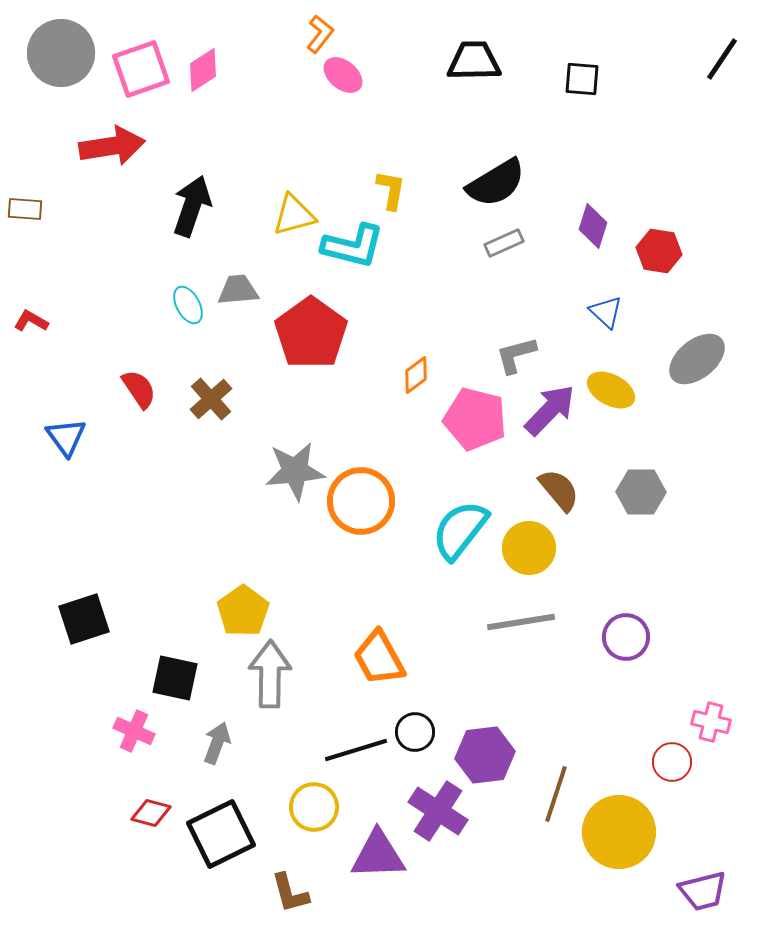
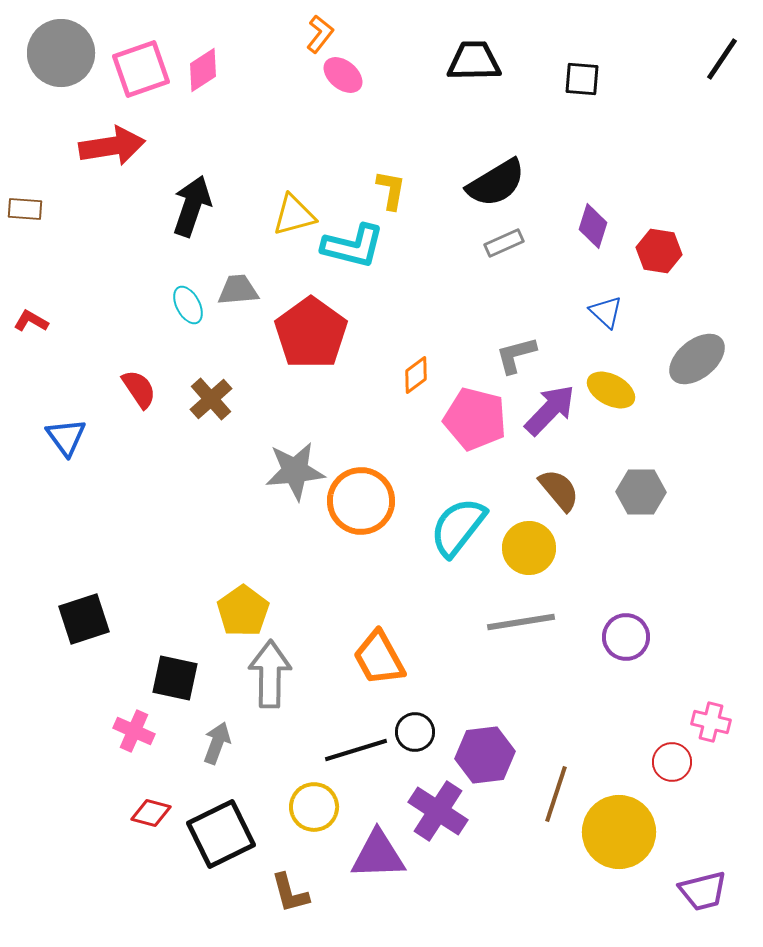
cyan semicircle at (460, 530): moved 2 px left, 3 px up
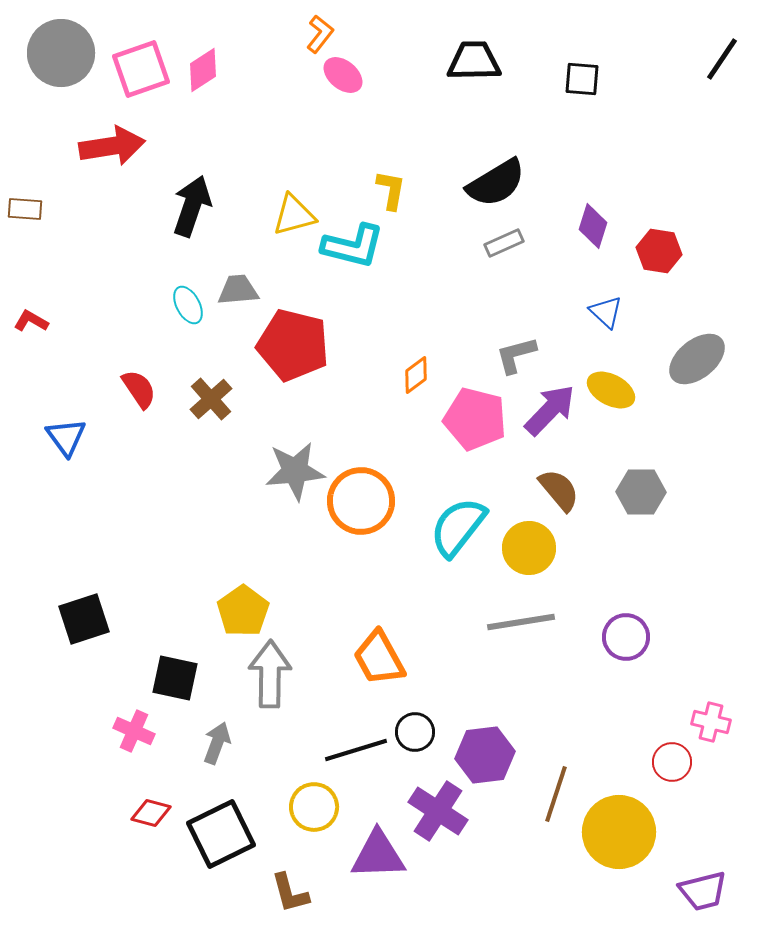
red pentagon at (311, 333): moved 18 px left, 12 px down; rotated 22 degrees counterclockwise
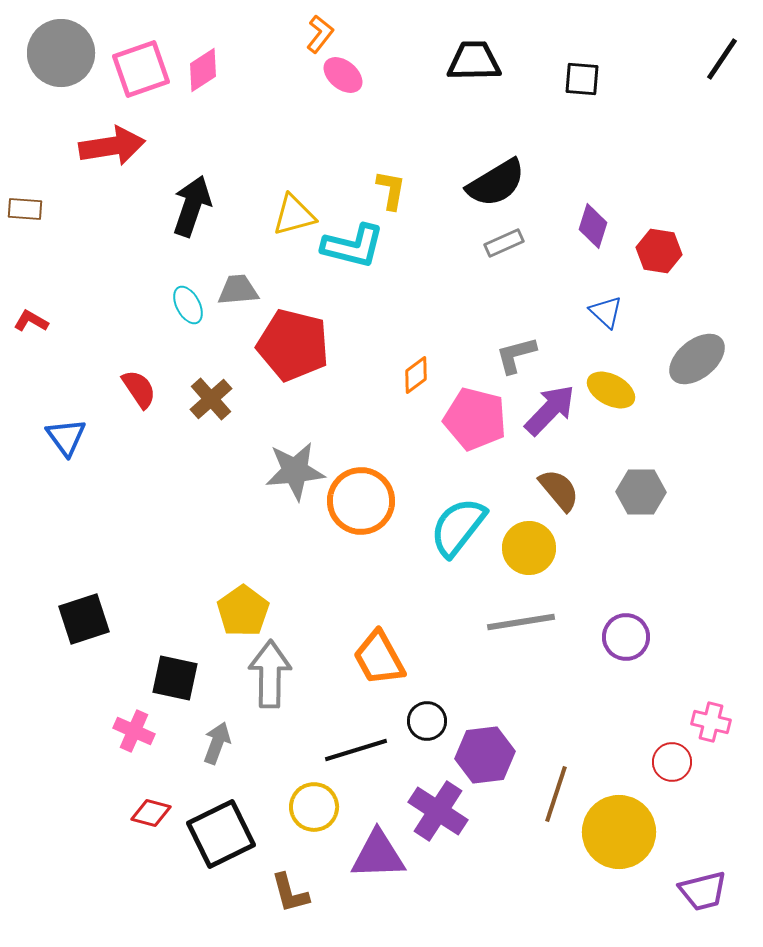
black circle at (415, 732): moved 12 px right, 11 px up
